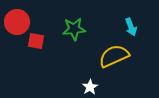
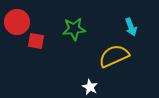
white star: rotated 14 degrees counterclockwise
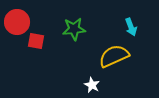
white star: moved 2 px right, 2 px up
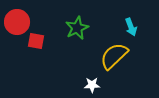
green star: moved 3 px right, 1 px up; rotated 20 degrees counterclockwise
yellow semicircle: rotated 20 degrees counterclockwise
white star: rotated 28 degrees counterclockwise
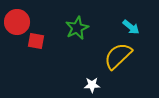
cyan arrow: rotated 30 degrees counterclockwise
yellow semicircle: moved 4 px right
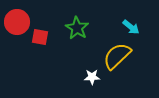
green star: rotated 15 degrees counterclockwise
red square: moved 4 px right, 4 px up
yellow semicircle: moved 1 px left
white star: moved 8 px up
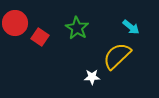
red circle: moved 2 px left, 1 px down
red square: rotated 24 degrees clockwise
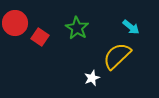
white star: moved 1 px down; rotated 21 degrees counterclockwise
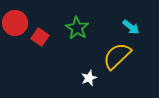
white star: moved 3 px left
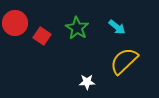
cyan arrow: moved 14 px left
red square: moved 2 px right, 1 px up
yellow semicircle: moved 7 px right, 5 px down
white star: moved 2 px left, 4 px down; rotated 21 degrees clockwise
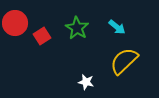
red square: rotated 24 degrees clockwise
white star: moved 1 px left; rotated 14 degrees clockwise
